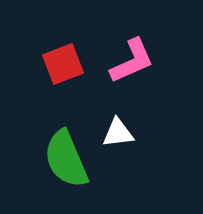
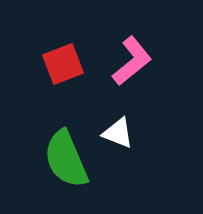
pink L-shape: rotated 15 degrees counterclockwise
white triangle: rotated 28 degrees clockwise
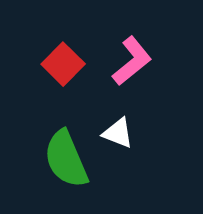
red square: rotated 24 degrees counterclockwise
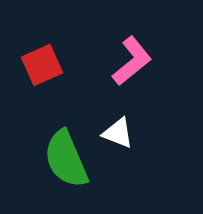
red square: moved 21 px left, 1 px down; rotated 21 degrees clockwise
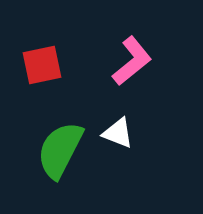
red square: rotated 12 degrees clockwise
green semicircle: moved 6 px left, 9 px up; rotated 50 degrees clockwise
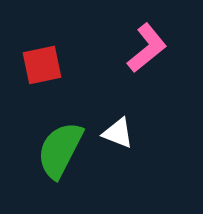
pink L-shape: moved 15 px right, 13 px up
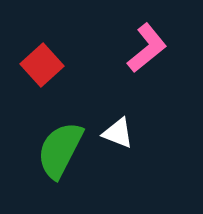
red square: rotated 30 degrees counterclockwise
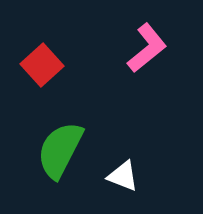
white triangle: moved 5 px right, 43 px down
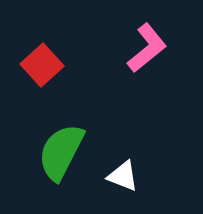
green semicircle: moved 1 px right, 2 px down
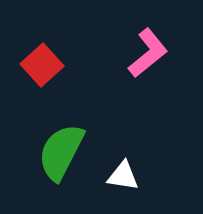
pink L-shape: moved 1 px right, 5 px down
white triangle: rotated 12 degrees counterclockwise
